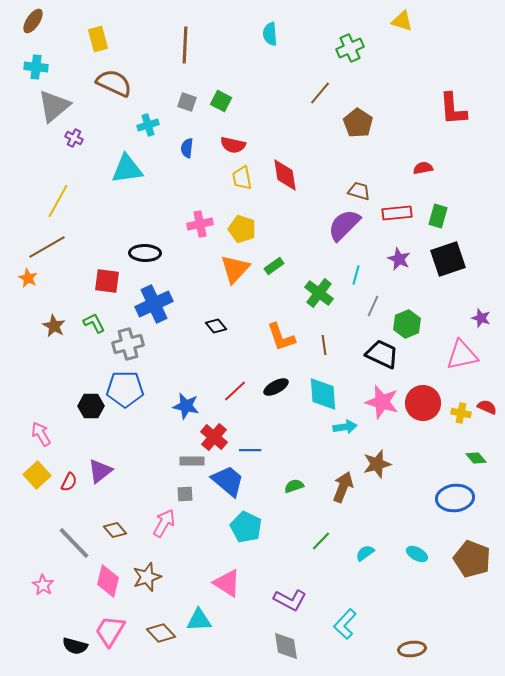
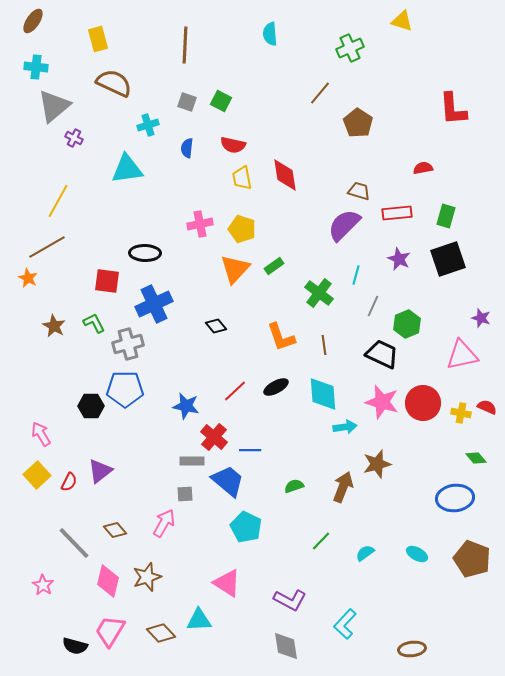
green rectangle at (438, 216): moved 8 px right
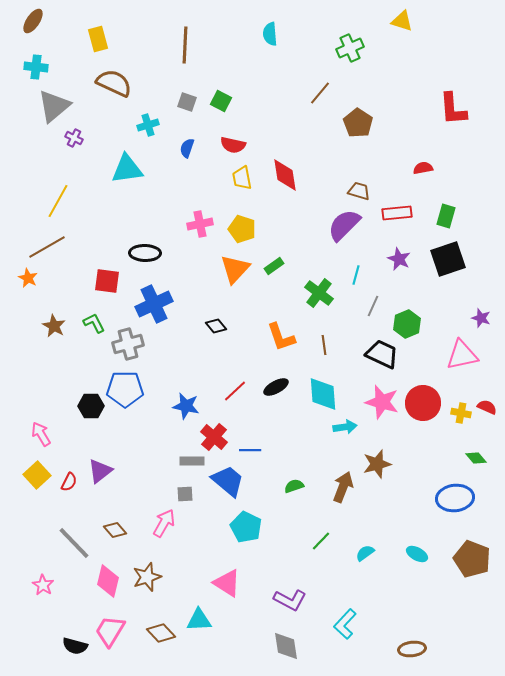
blue semicircle at (187, 148): rotated 12 degrees clockwise
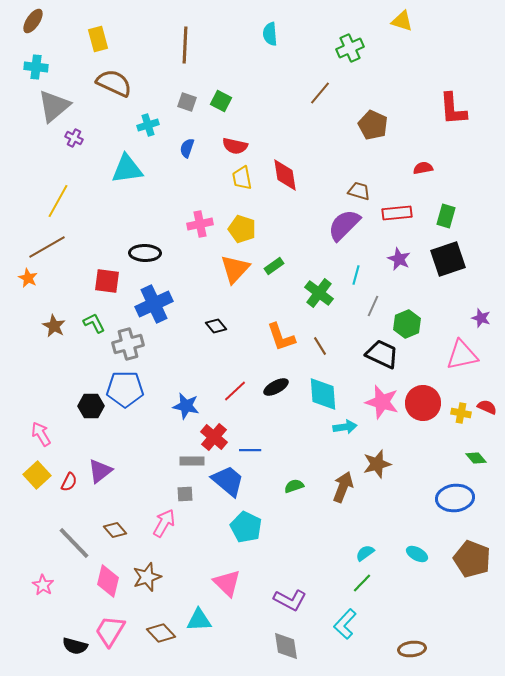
brown pentagon at (358, 123): moved 15 px right, 2 px down; rotated 8 degrees counterclockwise
red semicircle at (233, 145): moved 2 px right, 1 px down
brown line at (324, 345): moved 4 px left, 1 px down; rotated 24 degrees counterclockwise
green line at (321, 541): moved 41 px right, 42 px down
pink triangle at (227, 583): rotated 12 degrees clockwise
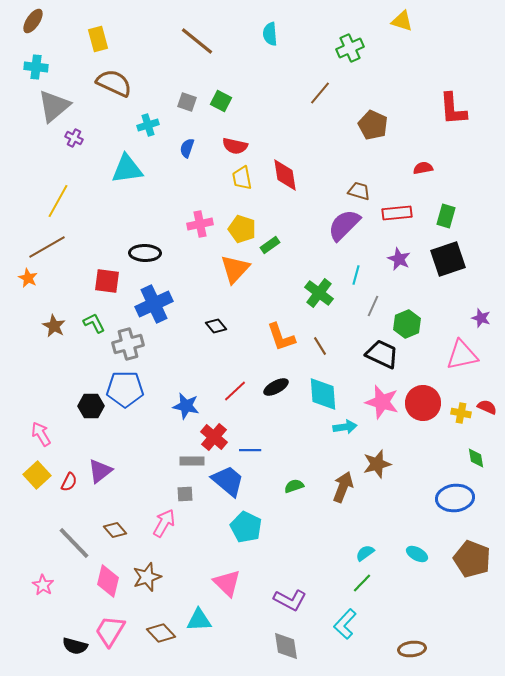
brown line at (185, 45): moved 12 px right, 4 px up; rotated 54 degrees counterclockwise
green rectangle at (274, 266): moved 4 px left, 21 px up
green diamond at (476, 458): rotated 30 degrees clockwise
